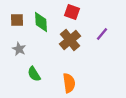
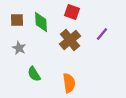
gray star: moved 1 px up
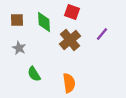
green diamond: moved 3 px right
